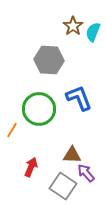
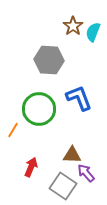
orange line: moved 1 px right
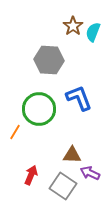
orange line: moved 2 px right, 2 px down
red arrow: moved 8 px down
purple arrow: moved 4 px right; rotated 24 degrees counterclockwise
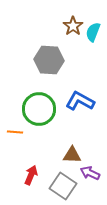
blue L-shape: moved 1 px right, 3 px down; rotated 40 degrees counterclockwise
orange line: rotated 63 degrees clockwise
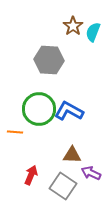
blue L-shape: moved 11 px left, 10 px down
purple arrow: moved 1 px right
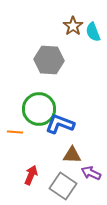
cyan semicircle: rotated 42 degrees counterclockwise
blue L-shape: moved 9 px left, 13 px down; rotated 8 degrees counterclockwise
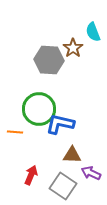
brown star: moved 22 px down
blue L-shape: rotated 8 degrees counterclockwise
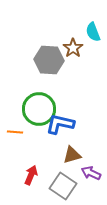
brown triangle: rotated 18 degrees counterclockwise
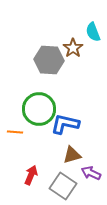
blue L-shape: moved 5 px right
